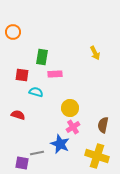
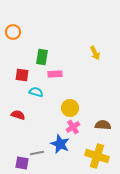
brown semicircle: rotated 84 degrees clockwise
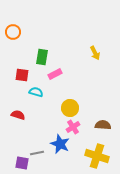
pink rectangle: rotated 24 degrees counterclockwise
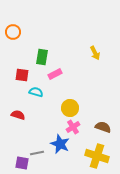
brown semicircle: moved 2 px down; rotated 14 degrees clockwise
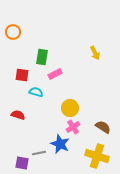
brown semicircle: rotated 14 degrees clockwise
gray line: moved 2 px right
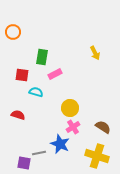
purple square: moved 2 px right
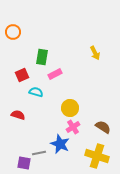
red square: rotated 32 degrees counterclockwise
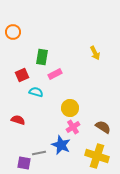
red semicircle: moved 5 px down
blue star: moved 1 px right, 1 px down
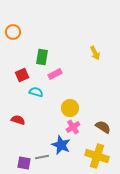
gray line: moved 3 px right, 4 px down
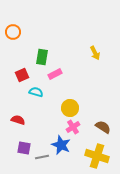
purple square: moved 15 px up
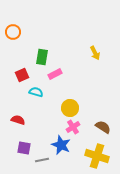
gray line: moved 3 px down
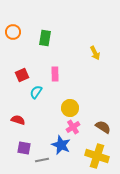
green rectangle: moved 3 px right, 19 px up
pink rectangle: rotated 64 degrees counterclockwise
cyan semicircle: rotated 72 degrees counterclockwise
